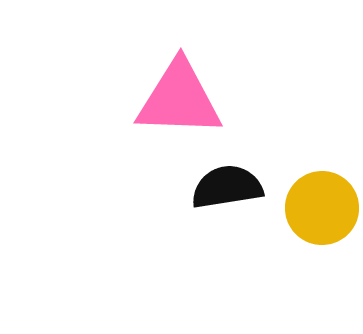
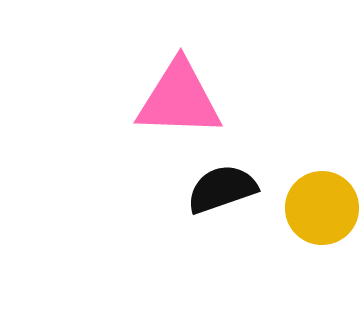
black semicircle: moved 5 px left, 2 px down; rotated 10 degrees counterclockwise
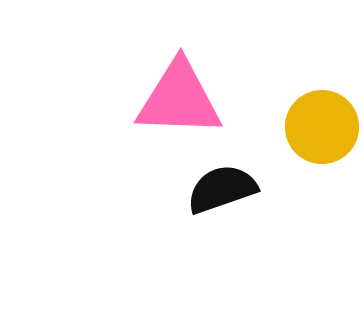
yellow circle: moved 81 px up
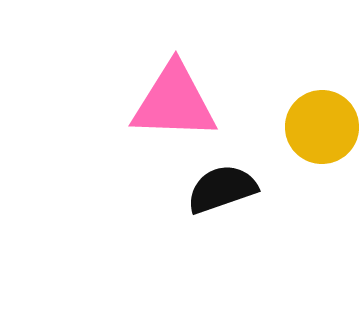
pink triangle: moved 5 px left, 3 px down
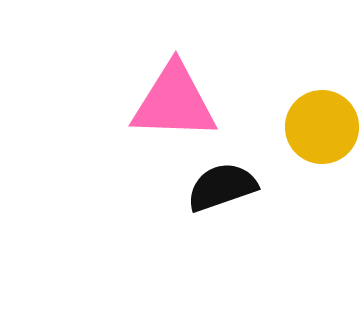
black semicircle: moved 2 px up
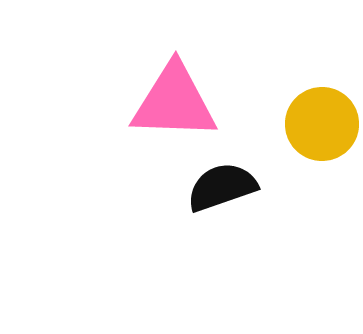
yellow circle: moved 3 px up
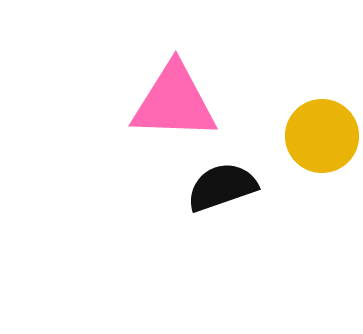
yellow circle: moved 12 px down
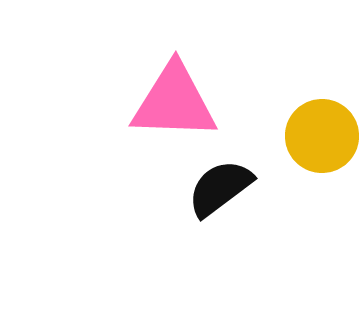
black semicircle: moved 2 px left, 1 px down; rotated 18 degrees counterclockwise
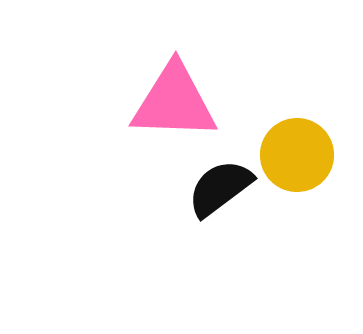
yellow circle: moved 25 px left, 19 px down
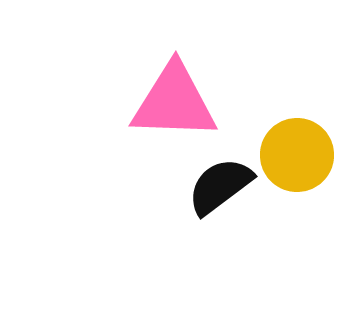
black semicircle: moved 2 px up
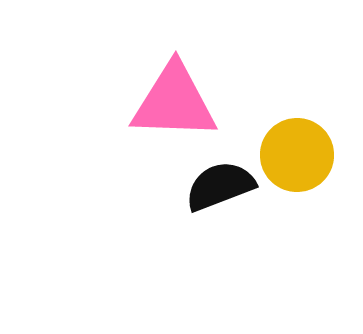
black semicircle: rotated 16 degrees clockwise
